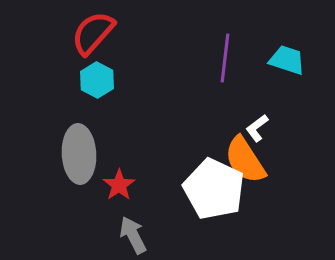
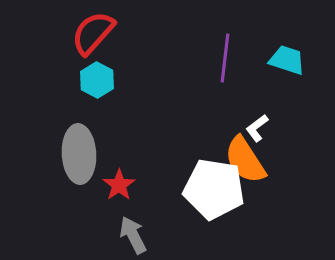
white pentagon: rotated 16 degrees counterclockwise
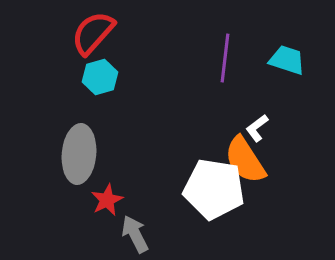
cyan hexagon: moved 3 px right, 3 px up; rotated 16 degrees clockwise
gray ellipse: rotated 8 degrees clockwise
red star: moved 12 px left, 15 px down; rotated 8 degrees clockwise
gray arrow: moved 2 px right, 1 px up
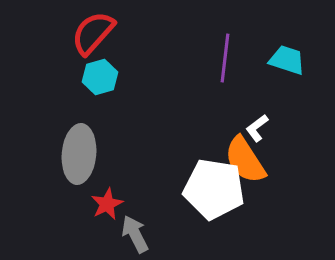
red star: moved 4 px down
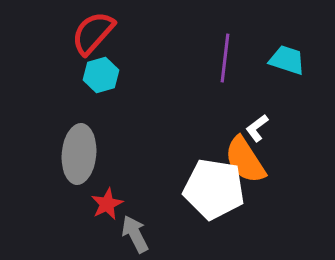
cyan hexagon: moved 1 px right, 2 px up
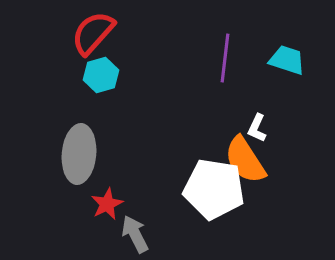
white L-shape: rotated 28 degrees counterclockwise
